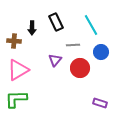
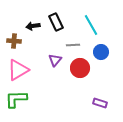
black arrow: moved 1 px right, 2 px up; rotated 80 degrees clockwise
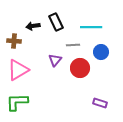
cyan line: moved 2 px down; rotated 60 degrees counterclockwise
green L-shape: moved 1 px right, 3 px down
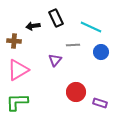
black rectangle: moved 4 px up
cyan line: rotated 25 degrees clockwise
red circle: moved 4 px left, 24 px down
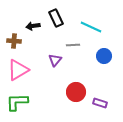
blue circle: moved 3 px right, 4 px down
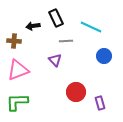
gray line: moved 7 px left, 4 px up
purple triangle: rotated 24 degrees counterclockwise
pink triangle: rotated 10 degrees clockwise
purple rectangle: rotated 56 degrees clockwise
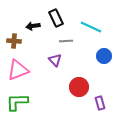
red circle: moved 3 px right, 5 px up
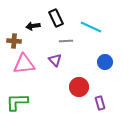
blue circle: moved 1 px right, 6 px down
pink triangle: moved 6 px right, 6 px up; rotated 15 degrees clockwise
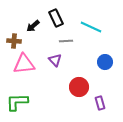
black arrow: rotated 32 degrees counterclockwise
